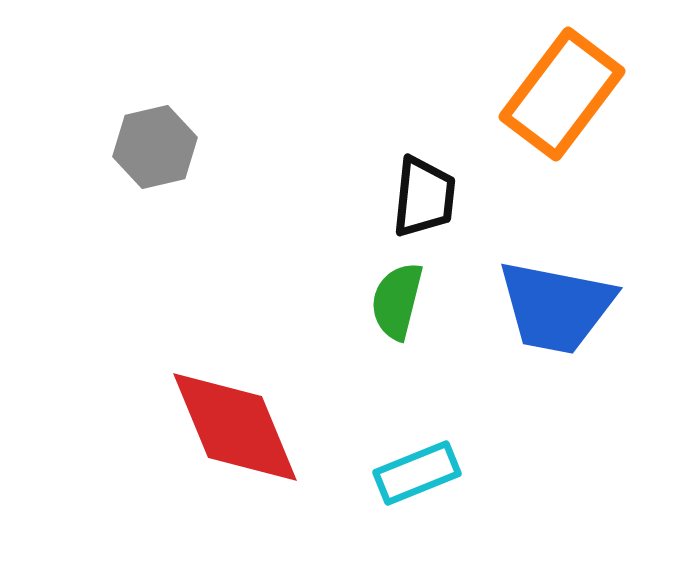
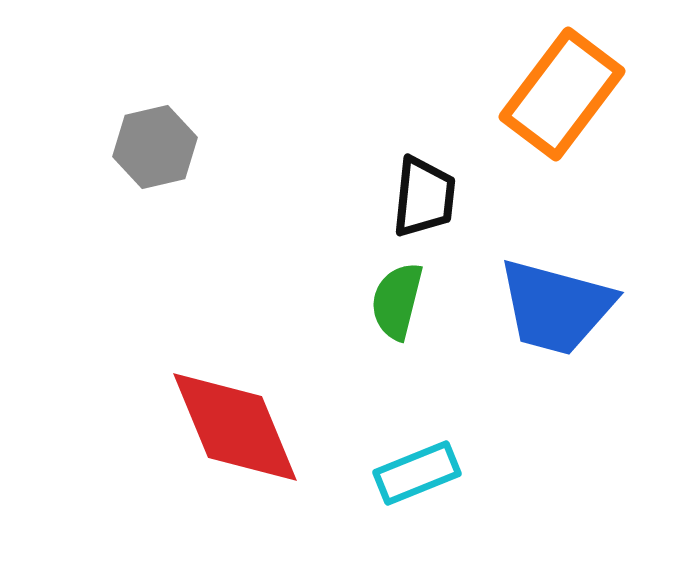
blue trapezoid: rotated 4 degrees clockwise
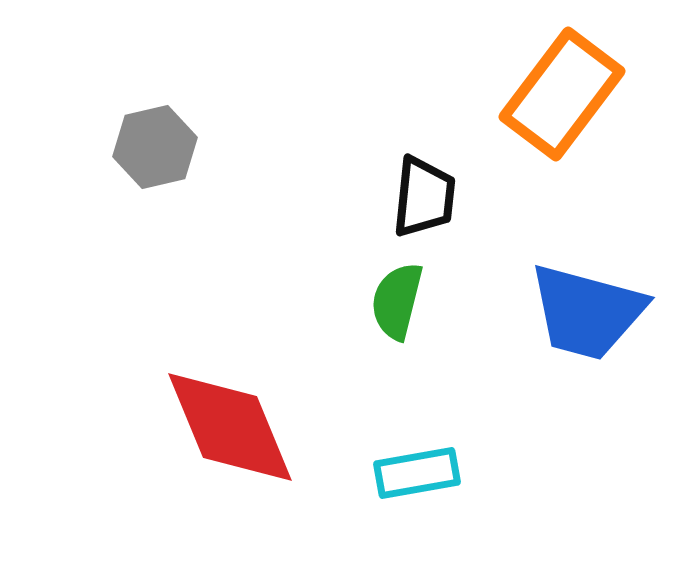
blue trapezoid: moved 31 px right, 5 px down
red diamond: moved 5 px left
cyan rectangle: rotated 12 degrees clockwise
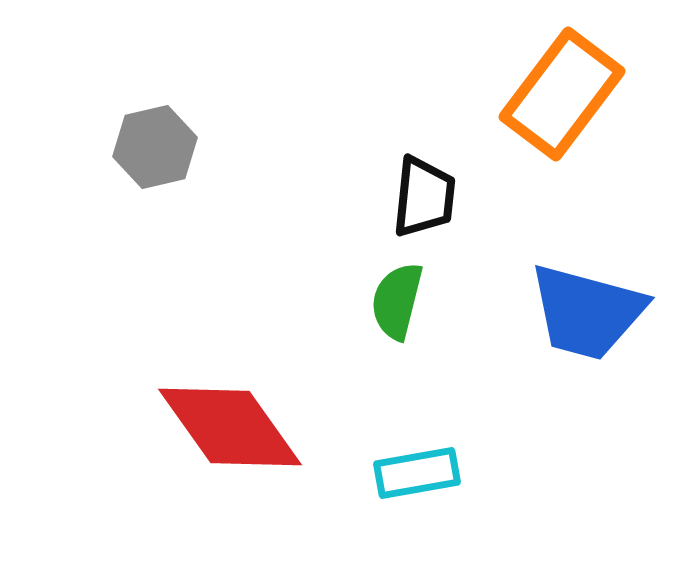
red diamond: rotated 13 degrees counterclockwise
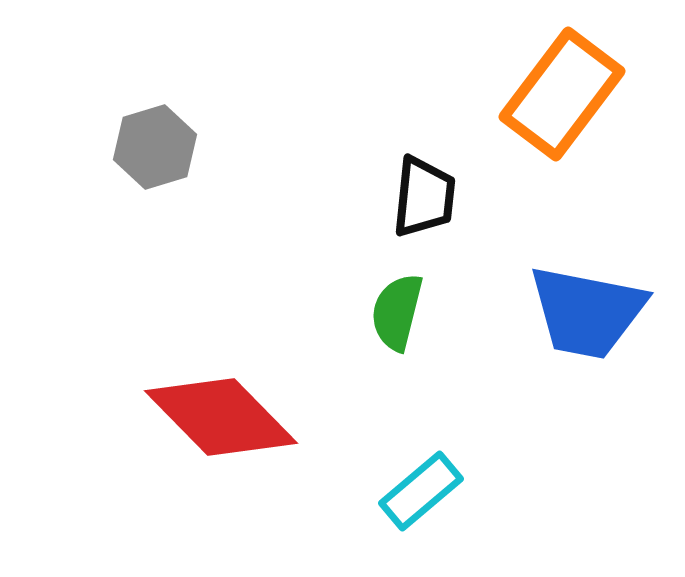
gray hexagon: rotated 4 degrees counterclockwise
green semicircle: moved 11 px down
blue trapezoid: rotated 4 degrees counterclockwise
red diamond: moved 9 px left, 10 px up; rotated 9 degrees counterclockwise
cyan rectangle: moved 4 px right, 18 px down; rotated 30 degrees counterclockwise
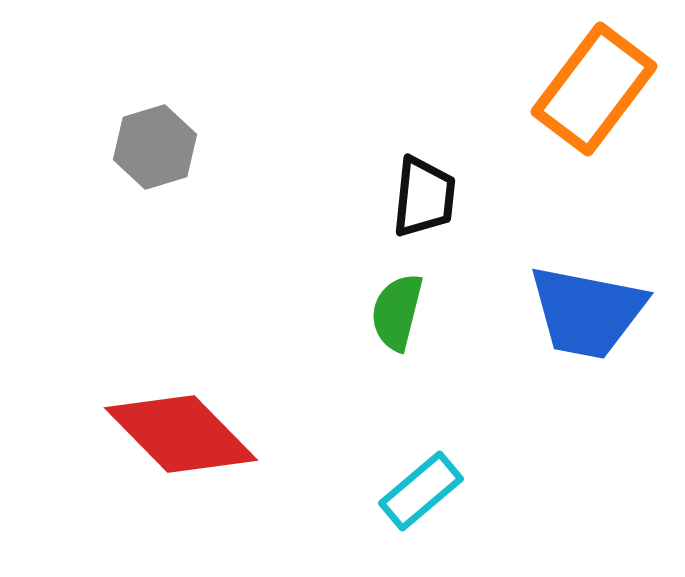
orange rectangle: moved 32 px right, 5 px up
red diamond: moved 40 px left, 17 px down
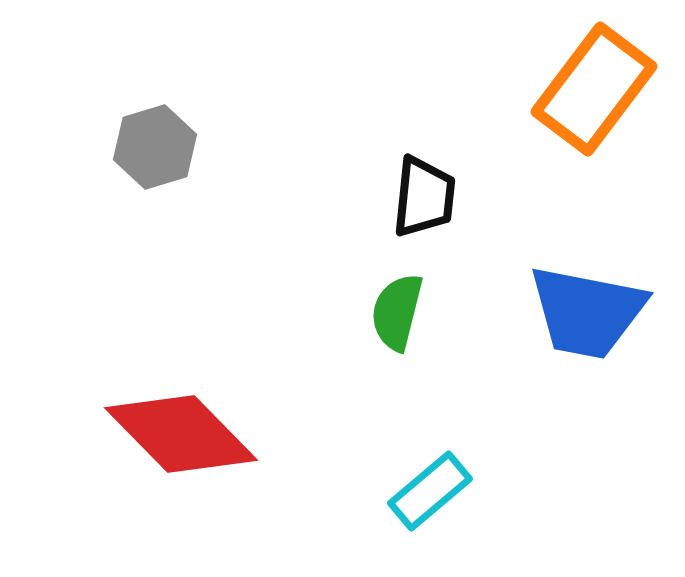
cyan rectangle: moved 9 px right
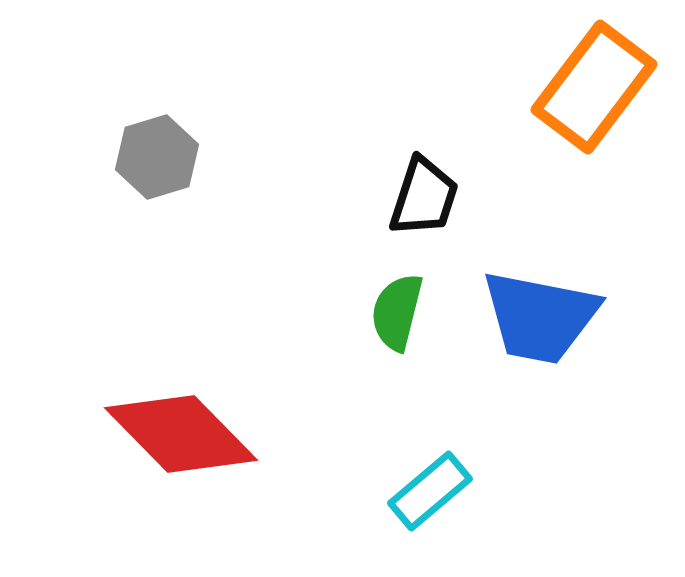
orange rectangle: moved 2 px up
gray hexagon: moved 2 px right, 10 px down
black trapezoid: rotated 12 degrees clockwise
blue trapezoid: moved 47 px left, 5 px down
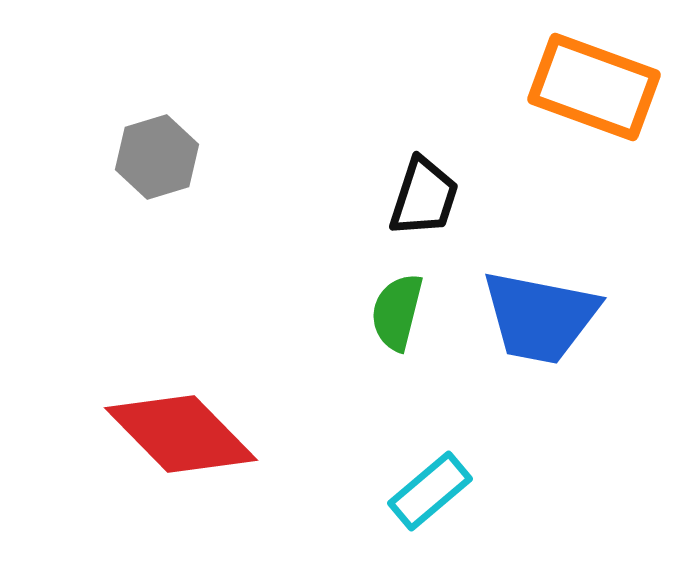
orange rectangle: rotated 73 degrees clockwise
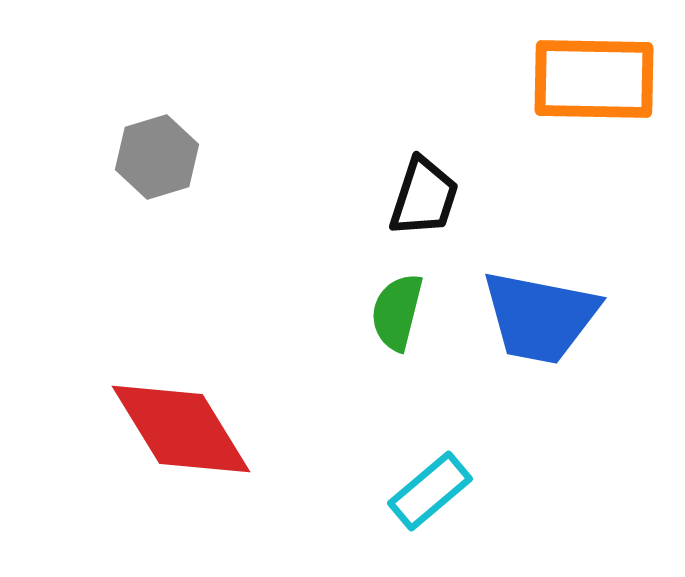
orange rectangle: moved 8 px up; rotated 19 degrees counterclockwise
red diamond: moved 5 px up; rotated 13 degrees clockwise
